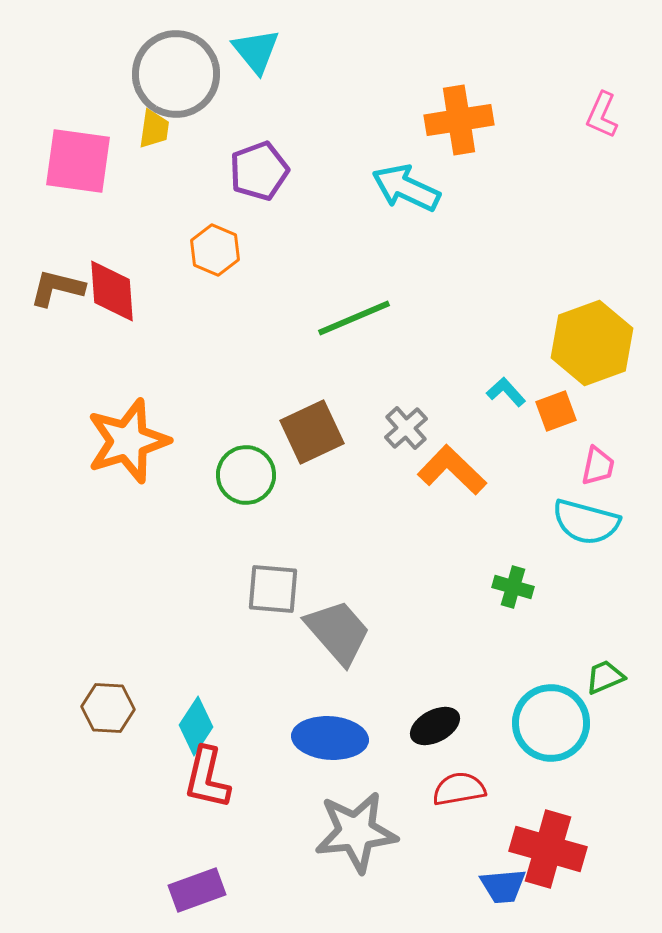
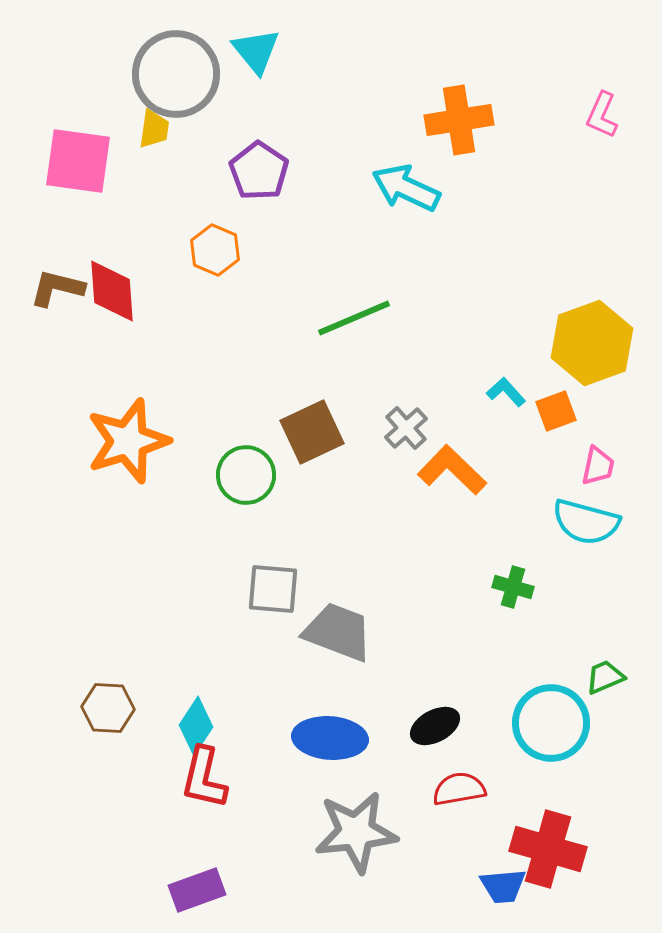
purple pentagon: rotated 18 degrees counterclockwise
gray trapezoid: rotated 28 degrees counterclockwise
red L-shape: moved 3 px left
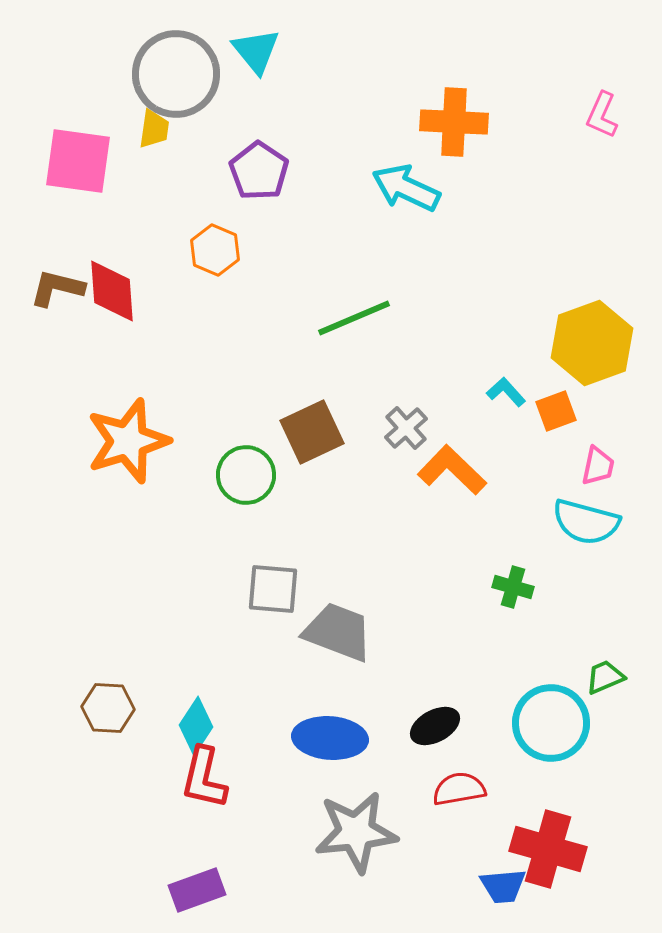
orange cross: moved 5 px left, 2 px down; rotated 12 degrees clockwise
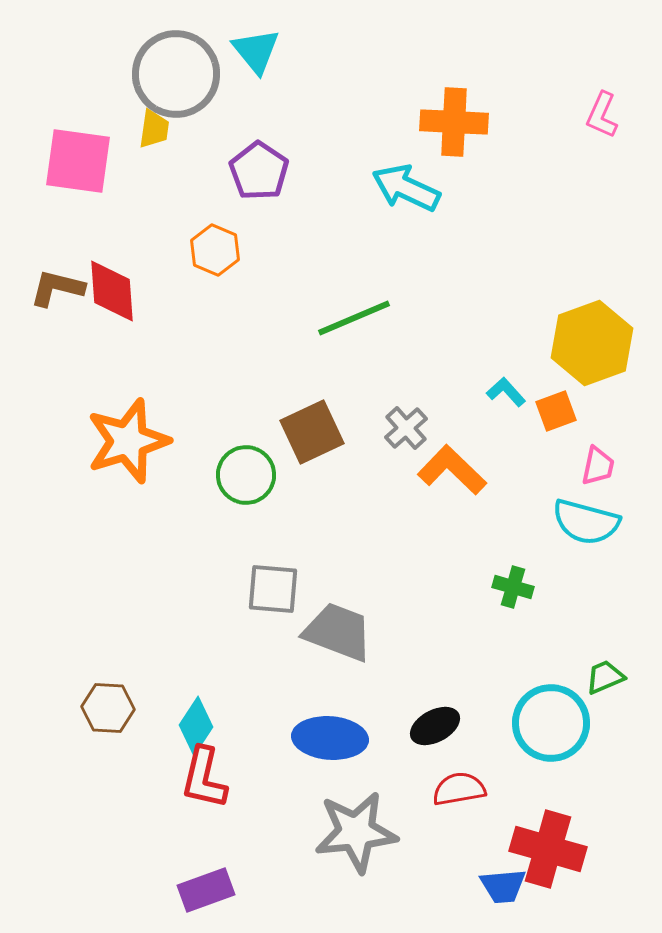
purple rectangle: moved 9 px right
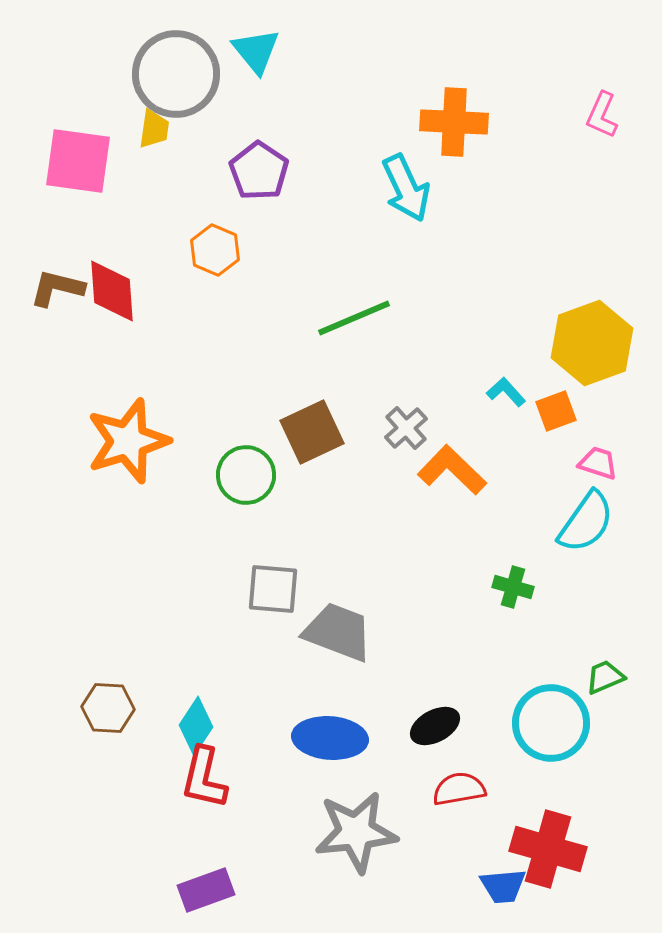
cyan arrow: rotated 140 degrees counterclockwise
pink trapezoid: moved 3 px up; rotated 84 degrees counterclockwise
cyan semicircle: rotated 70 degrees counterclockwise
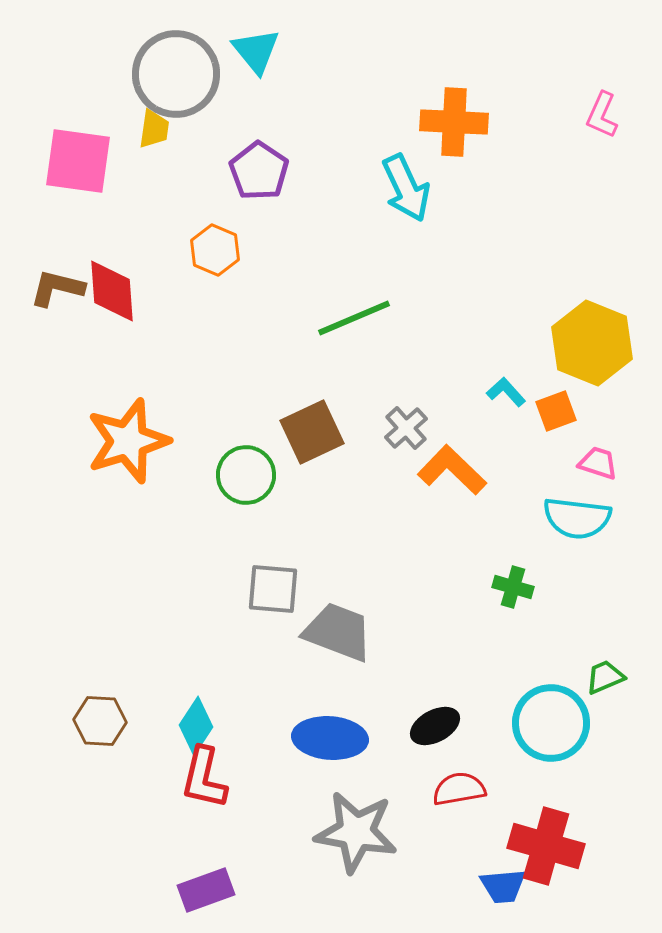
yellow hexagon: rotated 18 degrees counterclockwise
cyan semicircle: moved 9 px left, 4 px up; rotated 62 degrees clockwise
brown hexagon: moved 8 px left, 13 px down
gray star: rotated 16 degrees clockwise
red cross: moved 2 px left, 3 px up
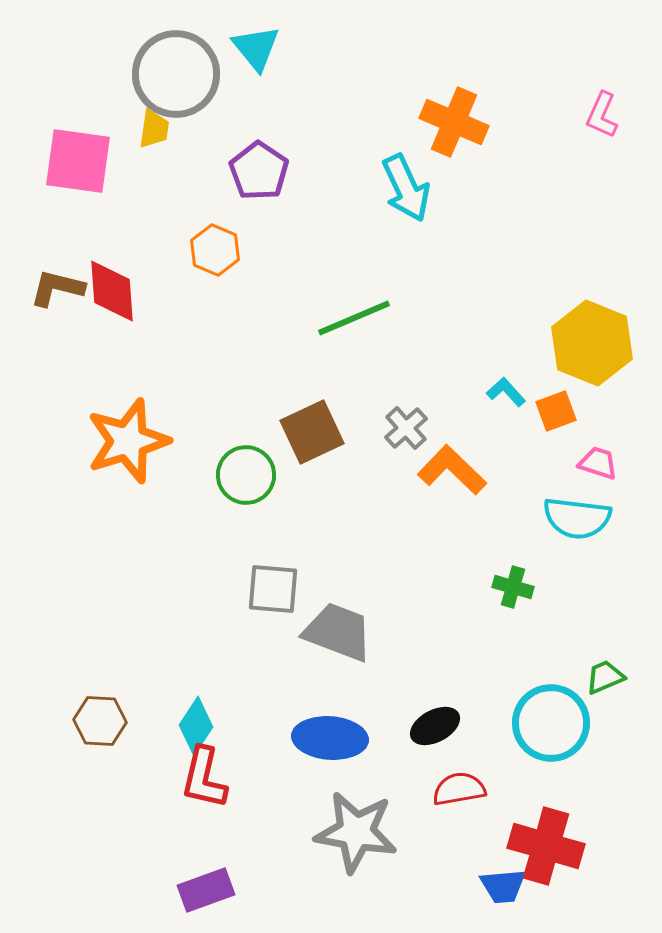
cyan triangle: moved 3 px up
orange cross: rotated 20 degrees clockwise
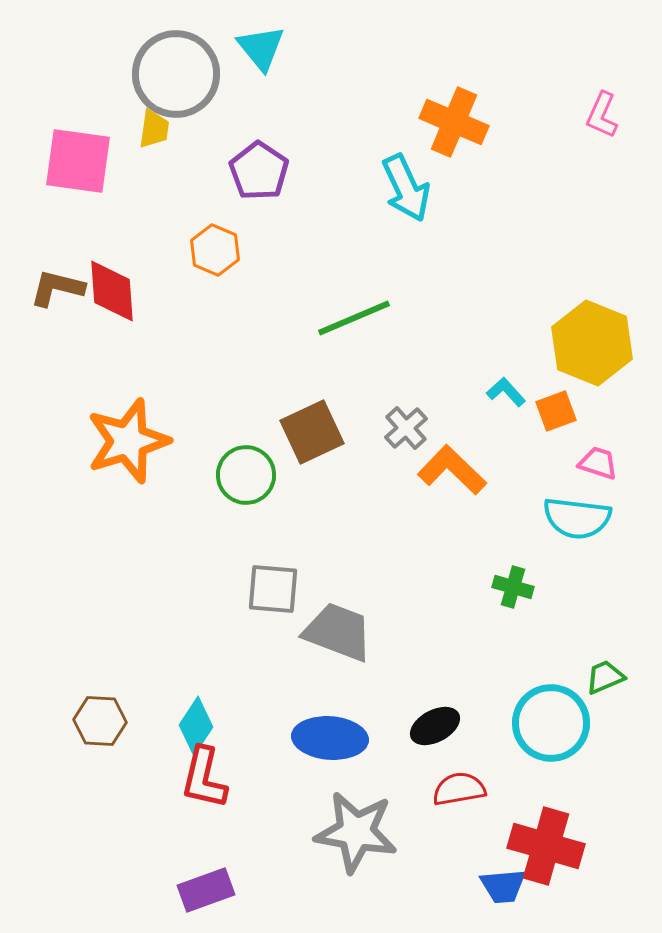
cyan triangle: moved 5 px right
